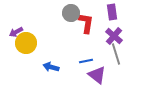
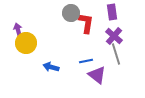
purple arrow: moved 2 px right, 2 px up; rotated 104 degrees clockwise
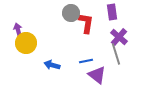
purple cross: moved 5 px right, 1 px down
blue arrow: moved 1 px right, 2 px up
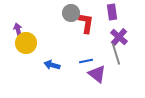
purple triangle: moved 1 px up
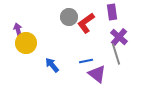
gray circle: moved 2 px left, 4 px down
red L-shape: rotated 135 degrees counterclockwise
blue arrow: rotated 35 degrees clockwise
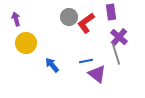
purple rectangle: moved 1 px left
purple arrow: moved 2 px left, 11 px up
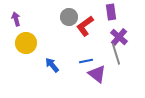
red L-shape: moved 1 px left, 3 px down
